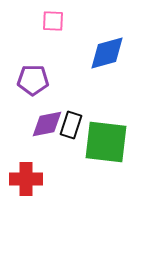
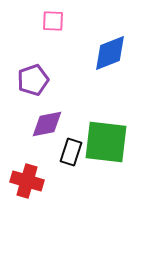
blue diamond: moved 3 px right; rotated 6 degrees counterclockwise
purple pentagon: rotated 20 degrees counterclockwise
black rectangle: moved 27 px down
red cross: moved 1 px right, 2 px down; rotated 16 degrees clockwise
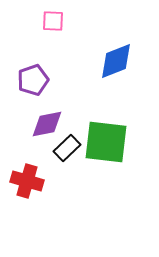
blue diamond: moved 6 px right, 8 px down
black rectangle: moved 4 px left, 4 px up; rotated 28 degrees clockwise
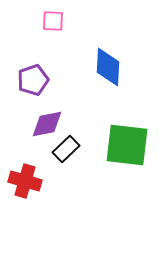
blue diamond: moved 8 px left, 6 px down; rotated 66 degrees counterclockwise
green square: moved 21 px right, 3 px down
black rectangle: moved 1 px left, 1 px down
red cross: moved 2 px left
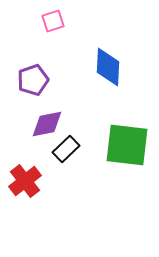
pink square: rotated 20 degrees counterclockwise
red cross: rotated 36 degrees clockwise
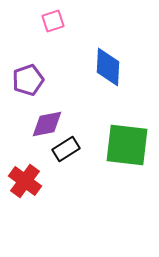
purple pentagon: moved 5 px left
black rectangle: rotated 12 degrees clockwise
red cross: rotated 16 degrees counterclockwise
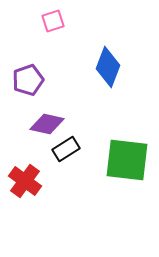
blue diamond: rotated 18 degrees clockwise
purple diamond: rotated 24 degrees clockwise
green square: moved 15 px down
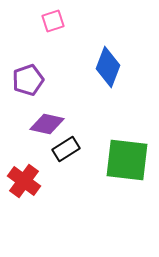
red cross: moved 1 px left
